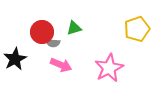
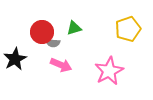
yellow pentagon: moved 9 px left
pink star: moved 3 px down
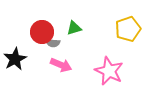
pink star: rotated 20 degrees counterclockwise
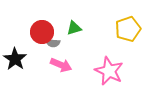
black star: rotated 10 degrees counterclockwise
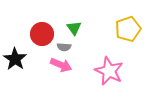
green triangle: rotated 49 degrees counterclockwise
red circle: moved 2 px down
gray semicircle: moved 11 px right, 4 px down
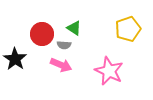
green triangle: rotated 21 degrees counterclockwise
gray semicircle: moved 2 px up
